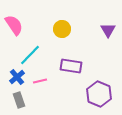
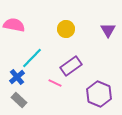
pink semicircle: rotated 45 degrees counterclockwise
yellow circle: moved 4 px right
cyan line: moved 2 px right, 3 px down
purple rectangle: rotated 45 degrees counterclockwise
pink line: moved 15 px right, 2 px down; rotated 40 degrees clockwise
gray rectangle: rotated 28 degrees counterclockwise
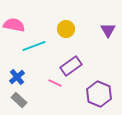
cyan line: moved 2 px right, 12 px up; rotated 25 degrees clockwise
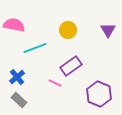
yellow circle: moved 2 px right, 1 px down
cyan line: moved 1 px right, 2 px down
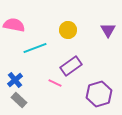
blue cross: moved 2 px left, 3 px down
purple hexagon: rotated 20 degrees clockwise
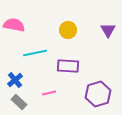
cyan line: moved 5 px down; rotated 10 degrees clockwise
purple rectangle: moved 3 px left; rotated 40 degrees clockwise
pink line: moved 6 px left, 10 px down; rotated 40 degrees counterclockwise
purple hexagon: moved 1 px left
gray rectangle: moved 2 px down
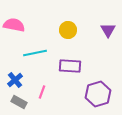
purple rectangle: moved 2 px right
pink line: moved 7 px left, 1 px up; rotated 56 degrees counterclockwise
gray rectangle: rotated 14 degrees counterclockwise
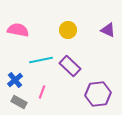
pink semicircle: moved 4 px right, 5 px down
purple triangle: rotated 35 degrees counterclockwise
cyan line: moved 6 px right, 7 px down
purple rectangle: rotated 40 degrees clockwise
purple hexagon: rotated 10 degrees clockwise
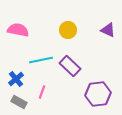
blue cross: moved 1 px right, 1 px up
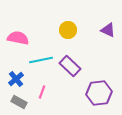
pink semicircle: moved 8 px down
purple hexagon: moved 1 px right, 1 px up
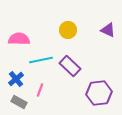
pink semicircle: moved 1 px right, 1 px down; rotated 10 degrees counterclockwise
pink line: moved 2 px left, 2 px up
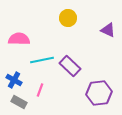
yellow circle: moved 12 px up
cyan line: moved 1 px right
blue cross: moved 2 px left, 1 px down; rotated 21 degrees counterclockwise
